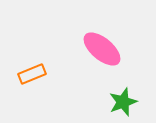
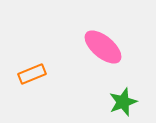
pink ellipse: moved 1 px right, 2 px up
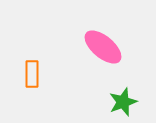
orange rectangle: rotated 68 degrees counterclockwise
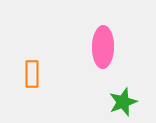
pink ellipse: rotated 51 degrees clockwise
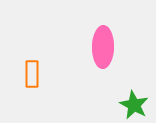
green star: moved 11 px right, 3 px down; rotated 24 degrees counterclockwise
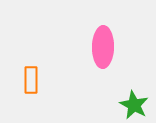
orange rectangle: moved 1 px left, 6 px down
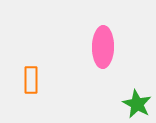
green star: moved 3 px right, 1 px up
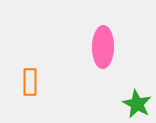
orange rectangle: moved 1 px left, 2 px down
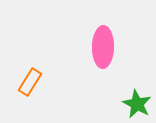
orange rectangle: rotated 32 degrees clockwise
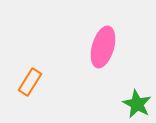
pink ellipse: rotated 15 degrees clockwise
